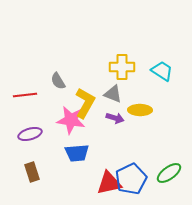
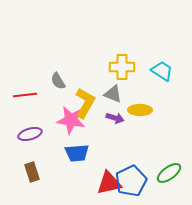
blue pentagon: moved 2 px down
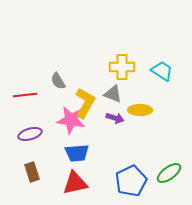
red triangle: moved 34 px left
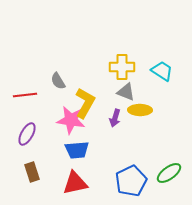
gray triangle: moved 13 px right, 2 px up
purple arrow: rotated 90 degrees clockwise
purple ellipse: moved 3 px left; rotated 45 degrees counterclockwise
blue trapezoid: moved 3 px up
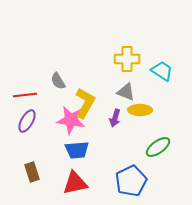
yellow cross: moved 5 px right, 8 px up
purple ellipse: moved 13 px up
green ellipse: moved 11 px left, 26 px up
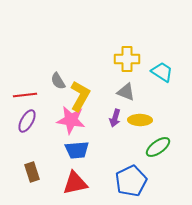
cyan trapezoid: moved 1 px down
yellow L-shape: moved 5 px left, 7 px up
yellow ellipse: moved 10 px down
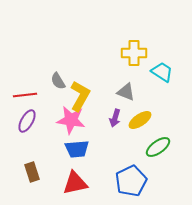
yellow cross: moved 7 px right, 6 px up
yellow ellipse: rotated 35 degrees counterclockwise
blue trapezoid: moved 1 px up
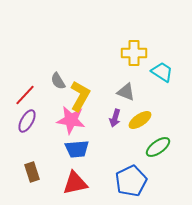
red line: rotated 40 degrees counterclockwise
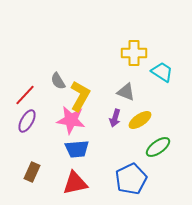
brown rectangle: rotated 42 degrees clockwise
blue pentagon: moved 2 px up
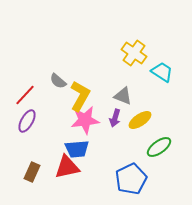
yellow cross: rotated 35 degrees clockwise
gray semicircle: rotated 18 degrees counterclockwise
gray triangle: moved 3 px left, 4 px down
pink star: moved 14 px right; rotated 16 degrees counterclockwise
green ellipse: moved 1 px right
red triangle: moved 8 px left, 16 px up
